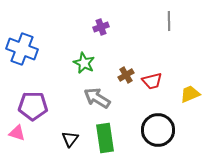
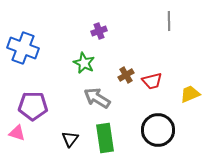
purple cross: moved 2 px left, 4 px down
blue cross: moved 1 px right, 1 px up
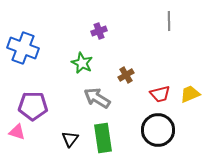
green star: moved 2 px left
red trapezoid: moved 8 px right, 13 px down
pink triangle: moved 1 px up
green rectangle: moved 2 px left
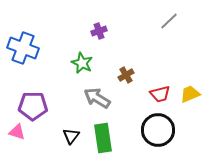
gray line: rotated 48 degrees clockwise
black triangle: moved 1 px right, 3 px up
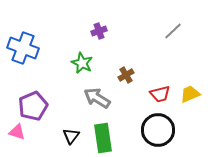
gray line: moved 4 px right, 10 px down
purple pentagon: rotated 24 degrees counterclockwise
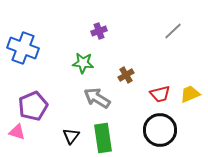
green star: moved 1 px right; rotated 20 degrees counterclockwise
black circle: moved 2 px right
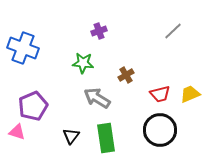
green rectangle: moved 3 px right
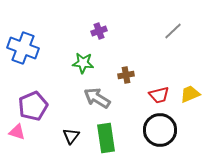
brown cross: rotated 21 degrees clockwise
red trapezoid: moved 1 px left, 1 px down
